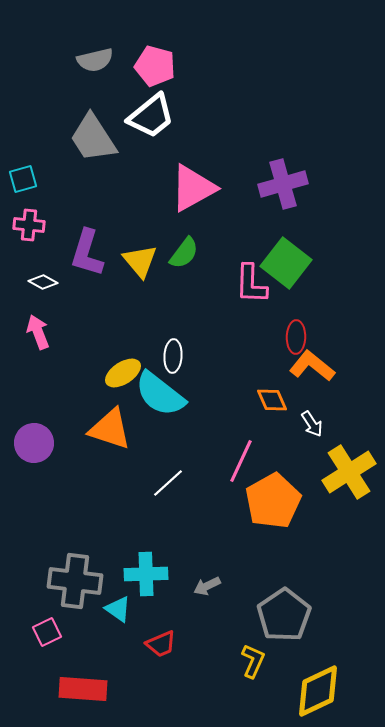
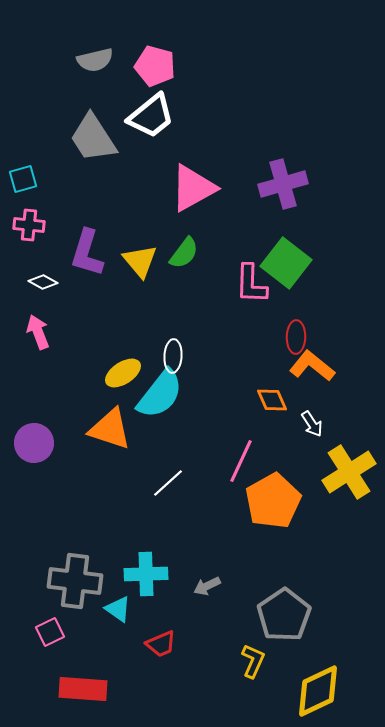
cyan semicircle: rotated 90 degrees counterclockwise
pink square: moved 3 px right
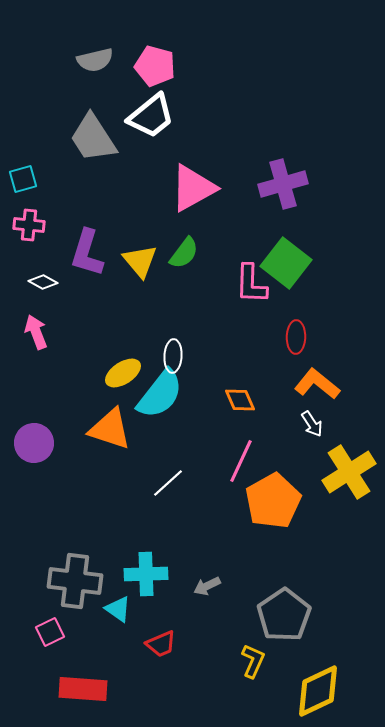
pink arrow: moved 2 px left
orange L-shape: moved 5 px right, 18 px down
orange diamond: moved 32 px left
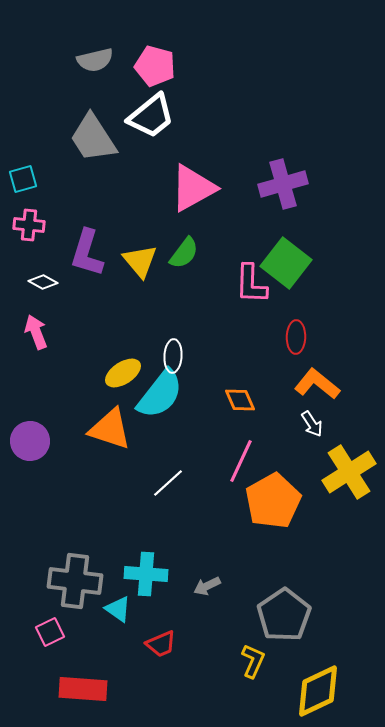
purple circle: moved 4 px left, 2 px up
cyan cross: rotated 6 degrees clockwise
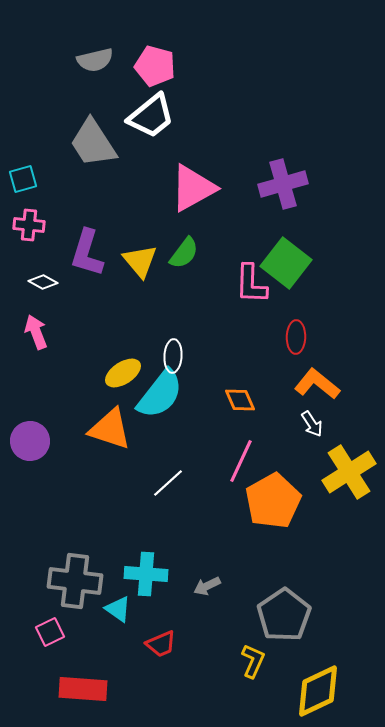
gray trapezoid: moved 5 px down
